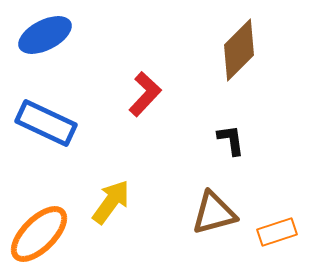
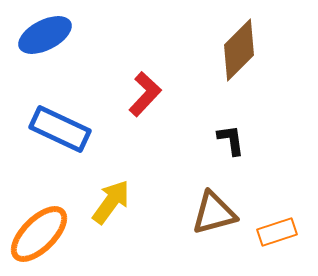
blue rectangle: moved 14 px right, 6 px down
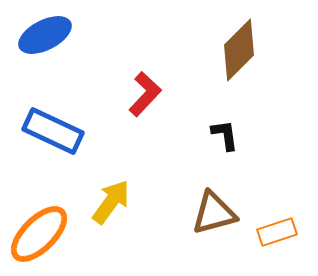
blue rectangle: moved 7 px left, 2 px down
black L-shape: moved 6 px left, 5 px up
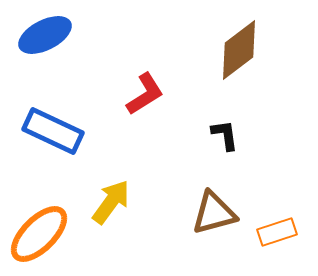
brown diamond: rotated 8 degrees clockwise
red L-shape: rotated 15 degrees clockwise
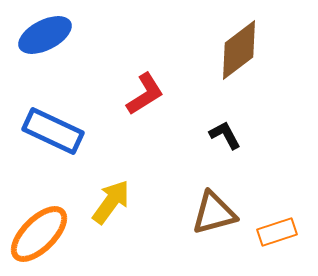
black L-shape: rotated 20 degrees counterclockwise
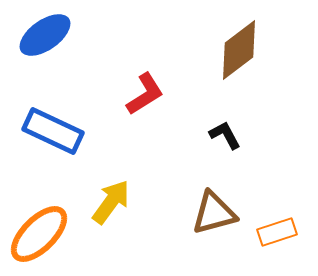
blue ellipse: rotated 8 degrees counterclockwise
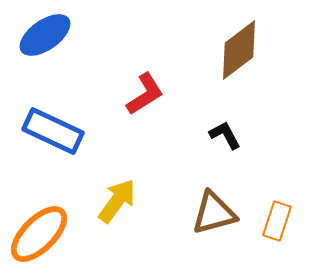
yellow arrow: moved 6 px right, 1 px up
orange rectangle: moved 11 px up; rotated 54 degrees counterclockwise
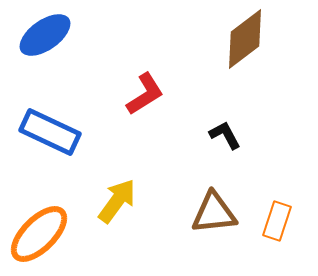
brown diamond: moved 6 px right, 11 px up
blue rectangle: moved 3 px left, 1 px down
brown triangle: rotated 9 degrees clockwise
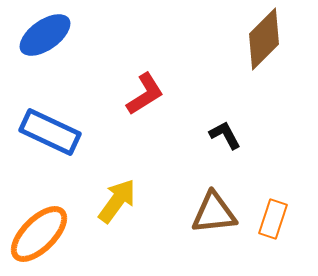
brown diamond: moved 19 px right; rotated 8 degrees counterclockwise
orange rectangle: moved 4 px left, 2 px up
